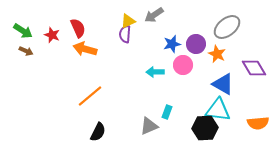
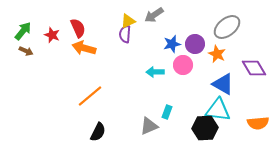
green arrow: rotated 84 degrees counterclockwise
purple circle: moved 1 px left
orange arrow: moved 1 px left, 1 px up
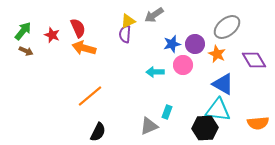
purple diamond: moved 8 px up
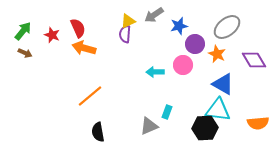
blue star: moved 7 px right, 18 px up
brown arrow: moved 1 px left, 2 px down
black semicircle: rotated 144 degrees clockwise
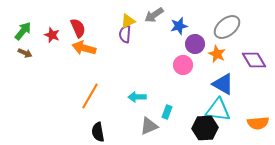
cyan arrow: moved 18 px left, 25 px down
orange line: rotated 20 degrees counterclockwise
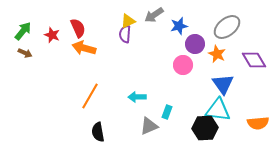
blue triangle: rotated 25 degrees clockwise
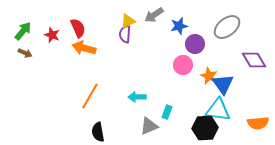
orange star: moved 8 px left, 22 px down
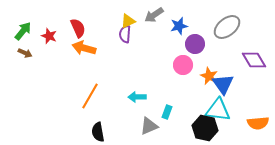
red star: moved 3 px left, 1 px down
black hexagon: rotated 15 degrees clockwise
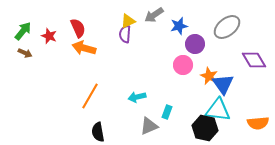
cyan arrow: rotated 12 degrees counterclockwise
